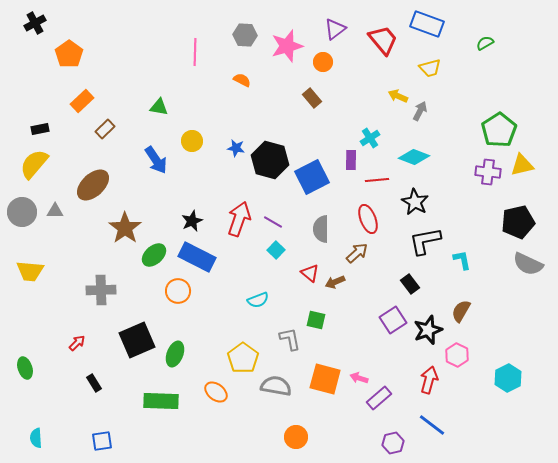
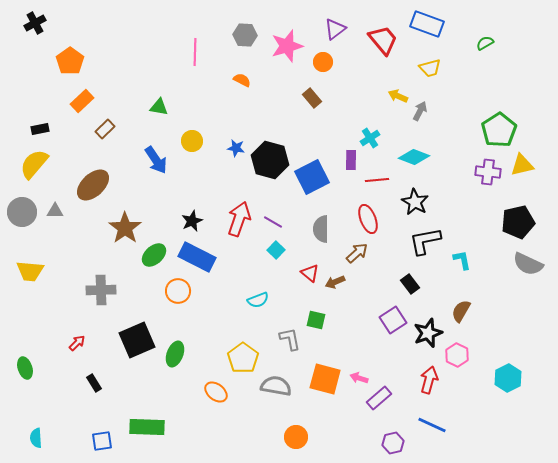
orange pentagon at (69, 54): moved 1 px right, 7 px down
black star at (428, 330): moved 3 px down
green rectangle at (161, 401): moved 14 px left, 26 px down
blue line at (432, 425): rotated 12 degrees counterclockwise
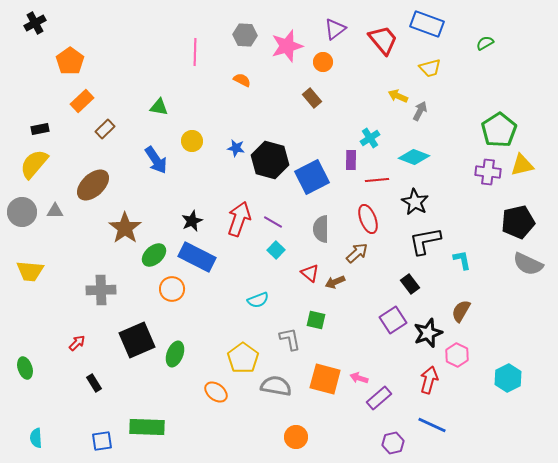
orange circle at (178, 291): moved 6 px left, 2 px up
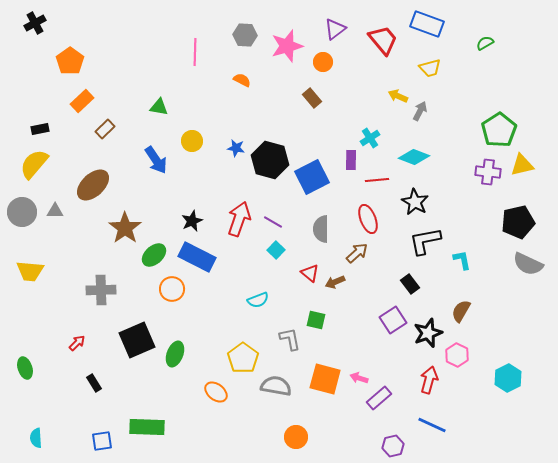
purple hexagon at (393, 443): moved 3 px down
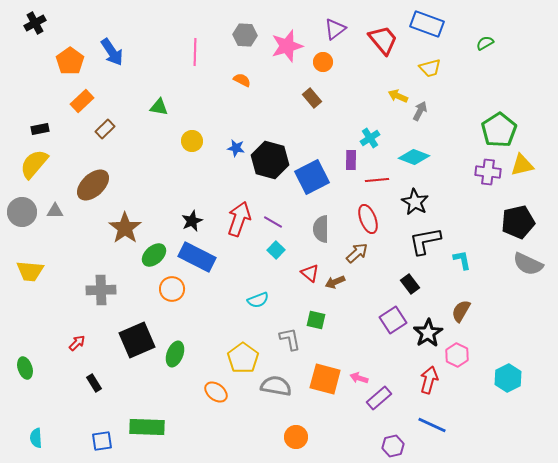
blue arrow at (156, 160): moved 44 px left, 108 px up
black star at (428, 333): rotated 12 degrees counterclockwise
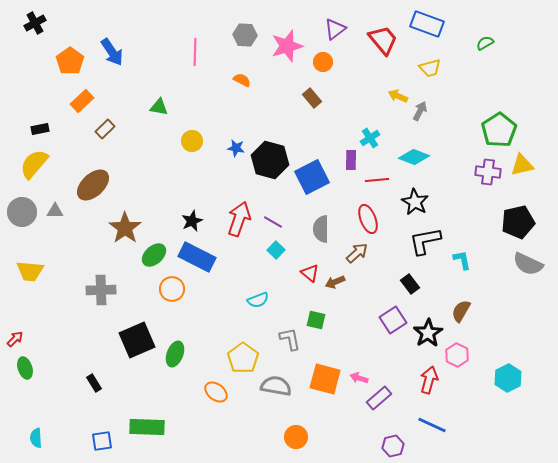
red arrow at (77, 343): moved 62 px left, 4 px up
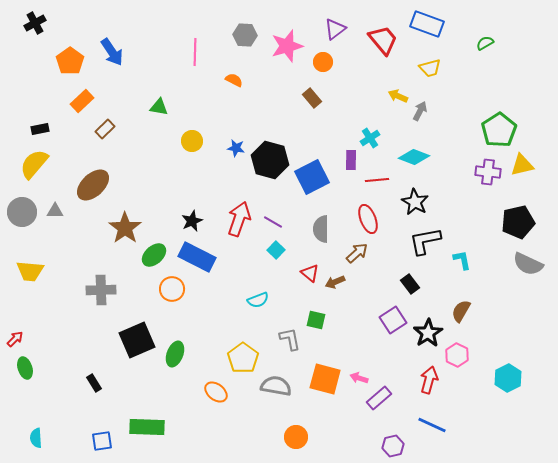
orange semicircle at (242, 80): moved 8 px left
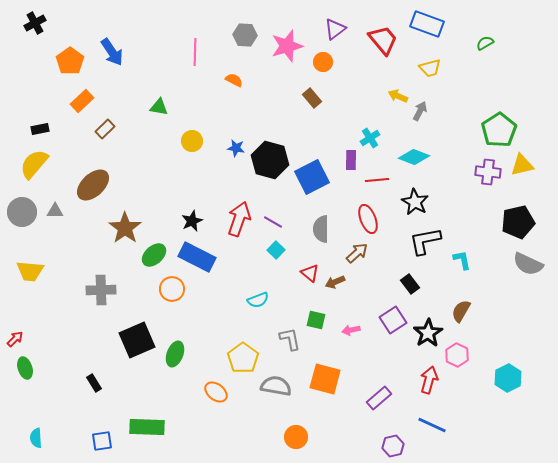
pink arrow at (359, 378): moved 8 px left, 48 px up; rotated 30 degrees counterclockwise
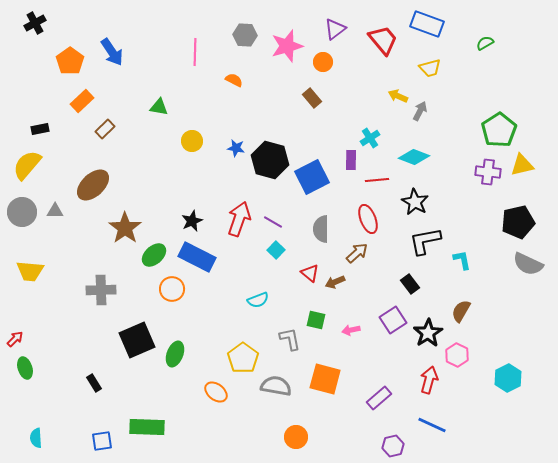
yellow semicircle at (34, 164): moved 7 px left, 1 px down
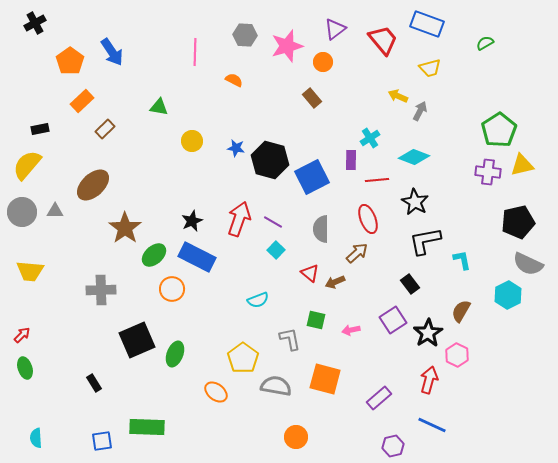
red arrow at (15, 339): moved 7 px right, 4 px up
cyan hexagon at (508, 378): moved 83 px up
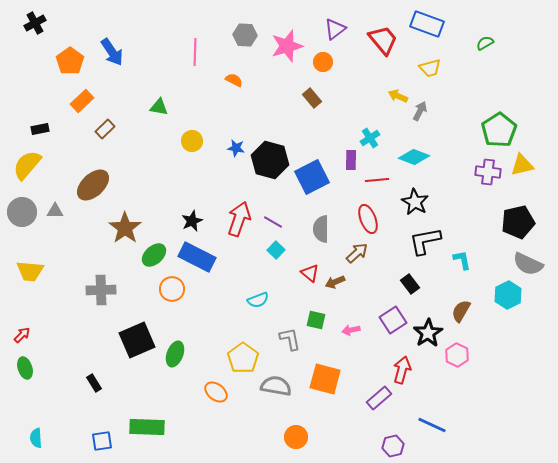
red arrow at (429, 380): moved 27 px left, 10 px up
